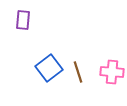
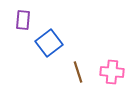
blue square: moved 25 px up
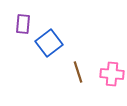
purple rectangle: moved 4 px down
pink cross: moved 2 px down
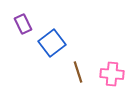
purple rectangle: rotated 30 degrees counterclockwise
blue square: moved 3 px right
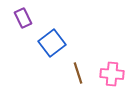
purple rectangle: moved 6 px up
brown line: moved 1 px down
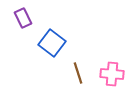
blue square: rotated 16 degrees counterclockwise
